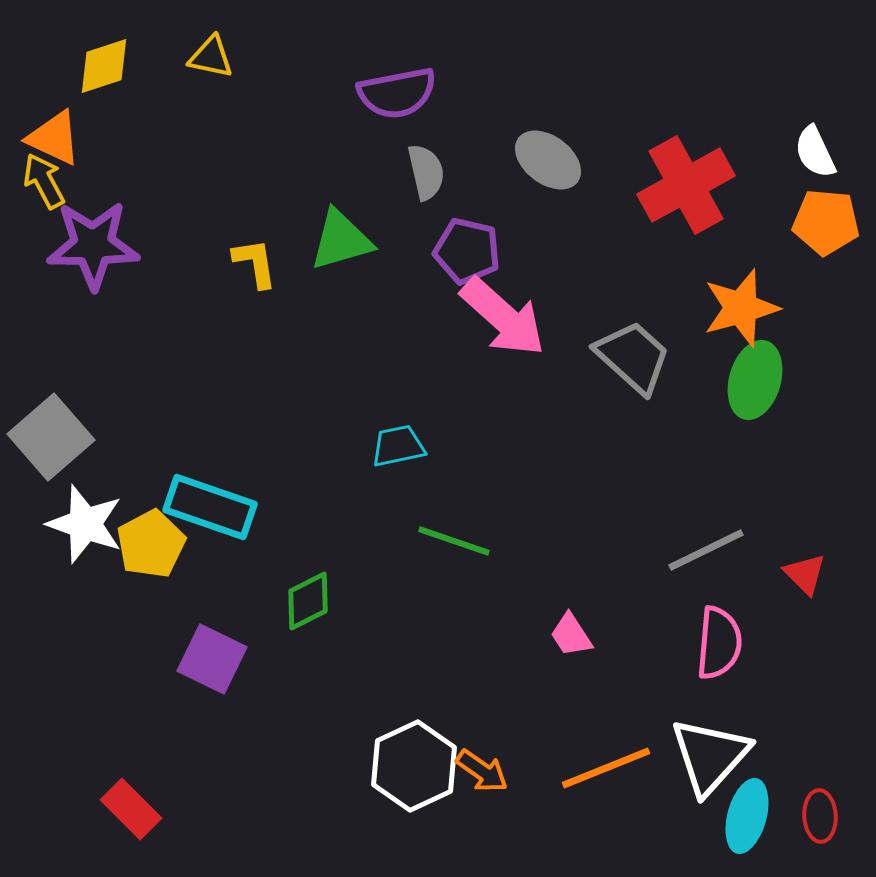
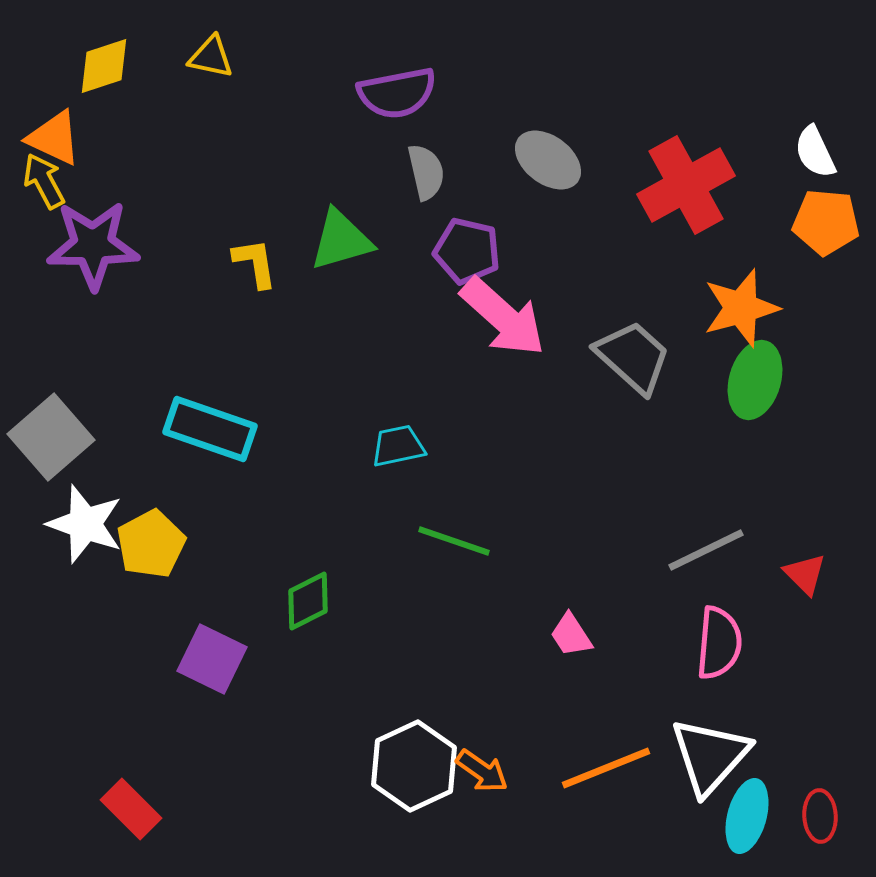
cyan rectangle: moved 78 px up
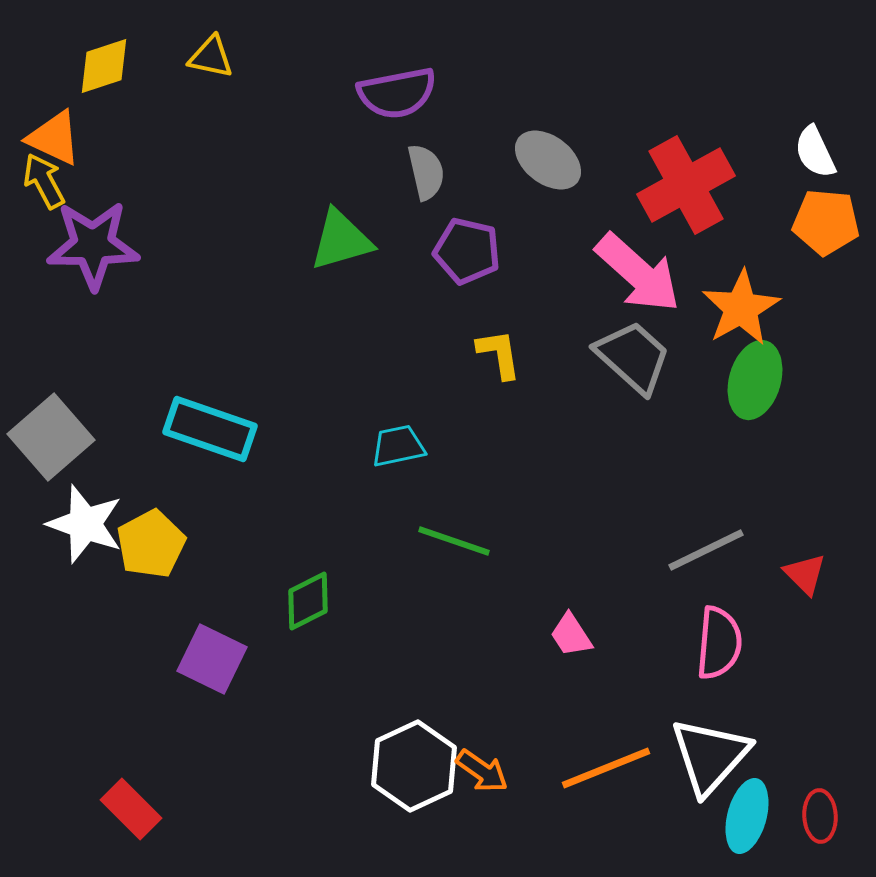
yellow L-shape: moved 244 px right, 91 px down
orange star: rotated 14 degrees counterclockwise
pink arrow: moved 135 px right, 44 px up
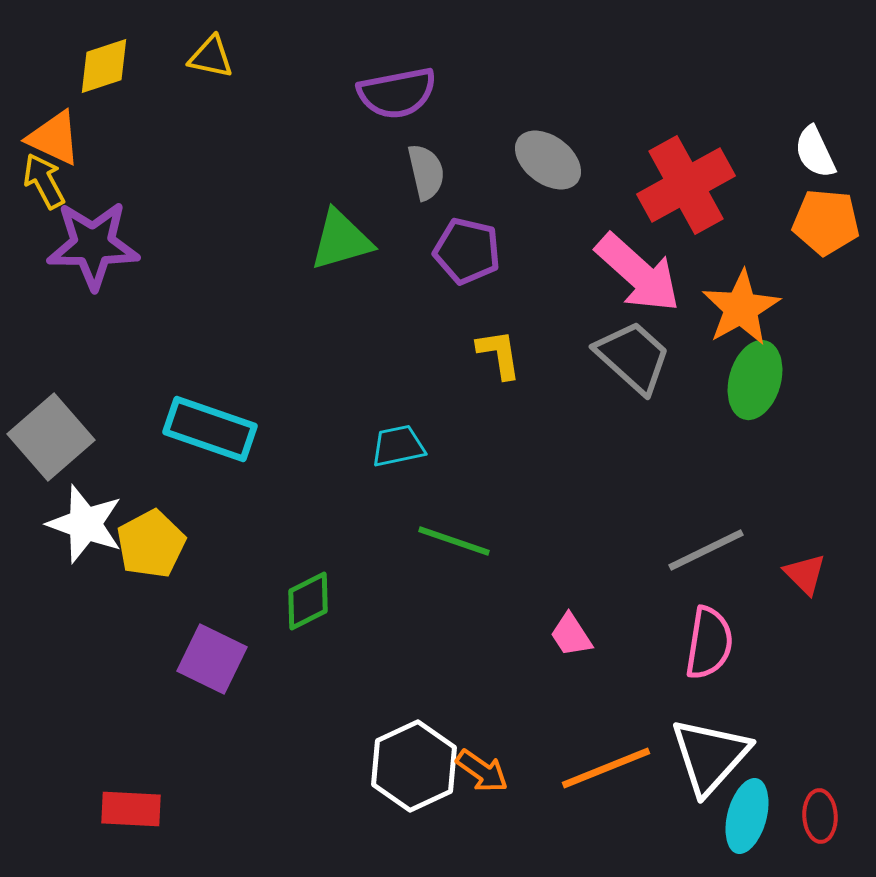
pink semicircle: moved 10 px left; rotated 4 degrees clockwise
red rectangle: rotated 42 degrees counterclockwise
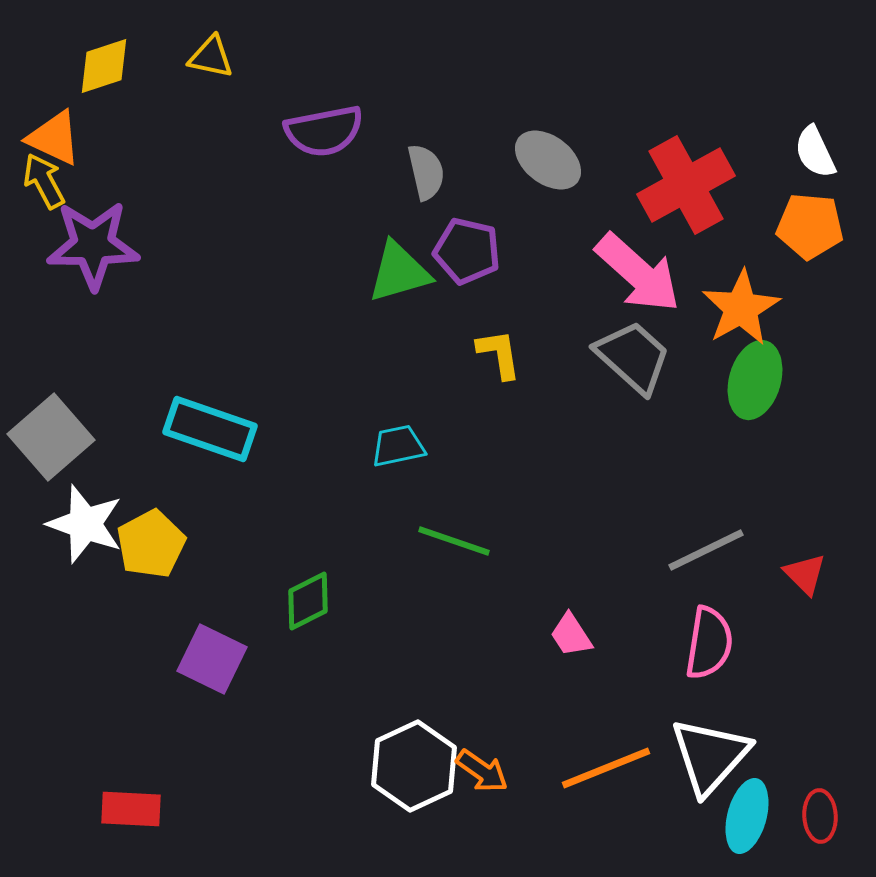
purple semicircle: moved 73 px left, 38 px down
orange pentagon: moved 16 px left, 4 px down
green triangle: moved 58 px right, 32 px down
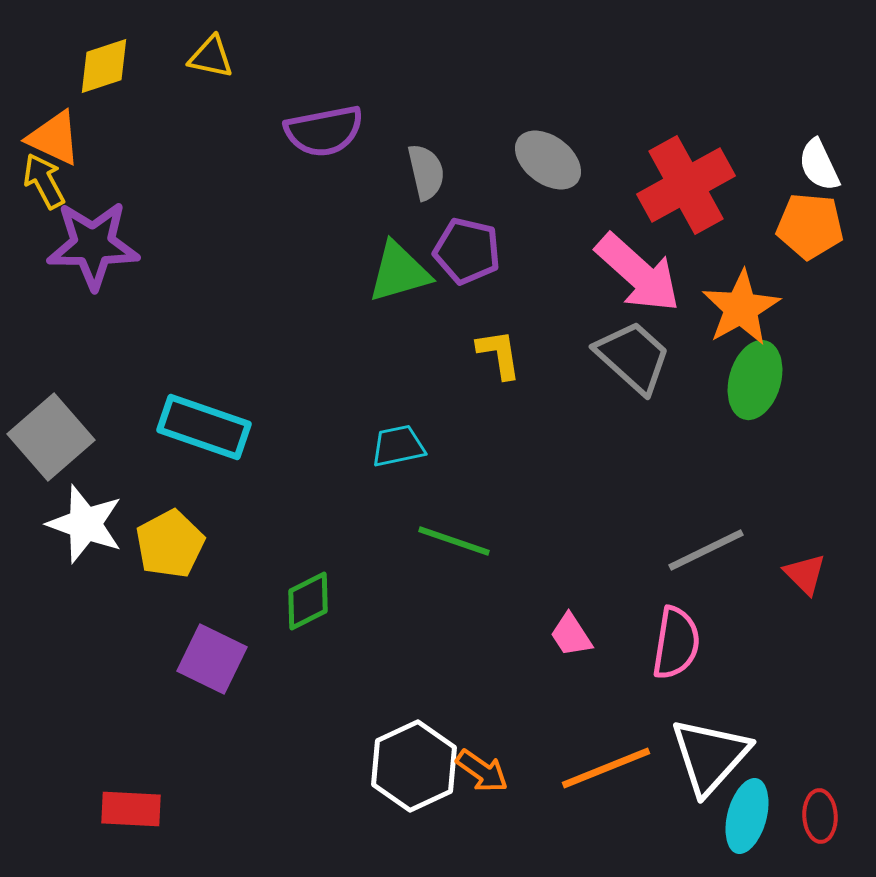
white semicircle: moved 4 px right, 13 px down
cyan rectangle: moved 6 px left, 2 px up
yellow pentagon: moved 19 px right
pink semicircle: moved 33 px left
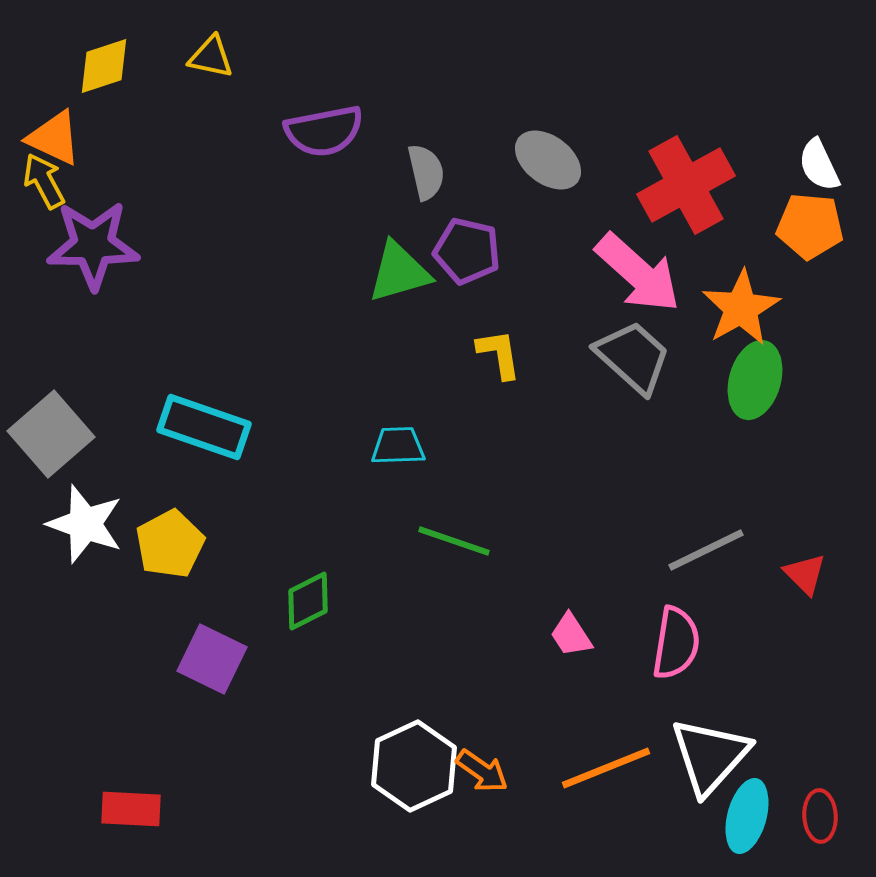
gray square: moved 3 px up
cyan trapezoid: rotated 10 degrees clockwise
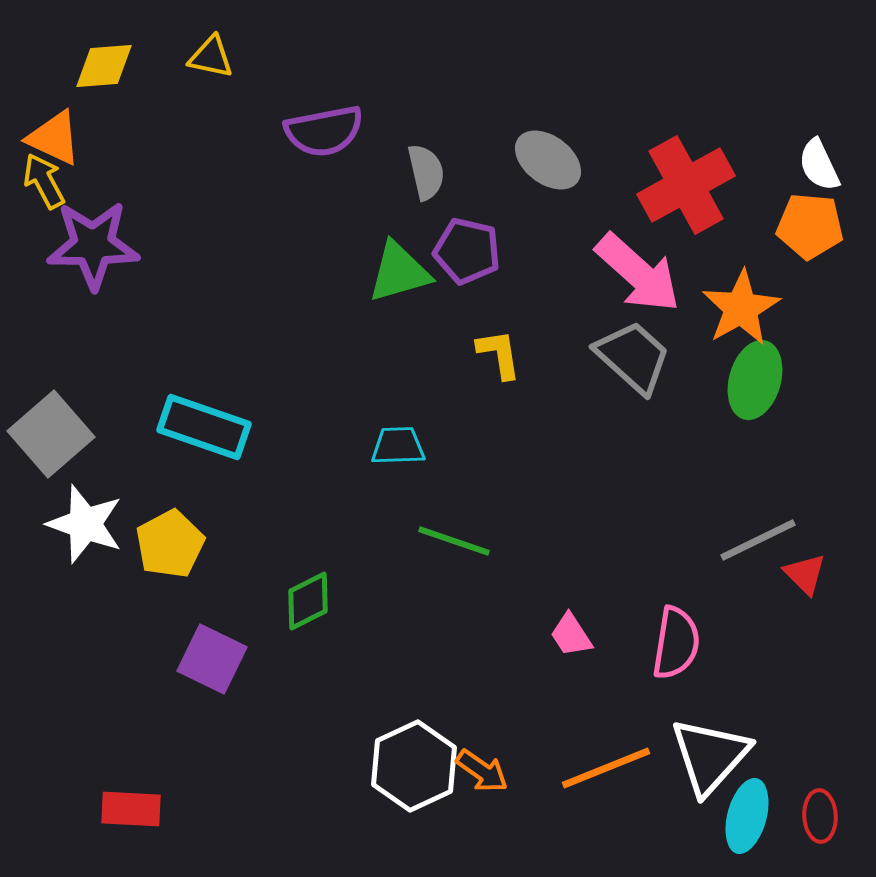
yellow diamond: rotated 14 degrees clockwise
gray line: moved 52 px right, 10 px up
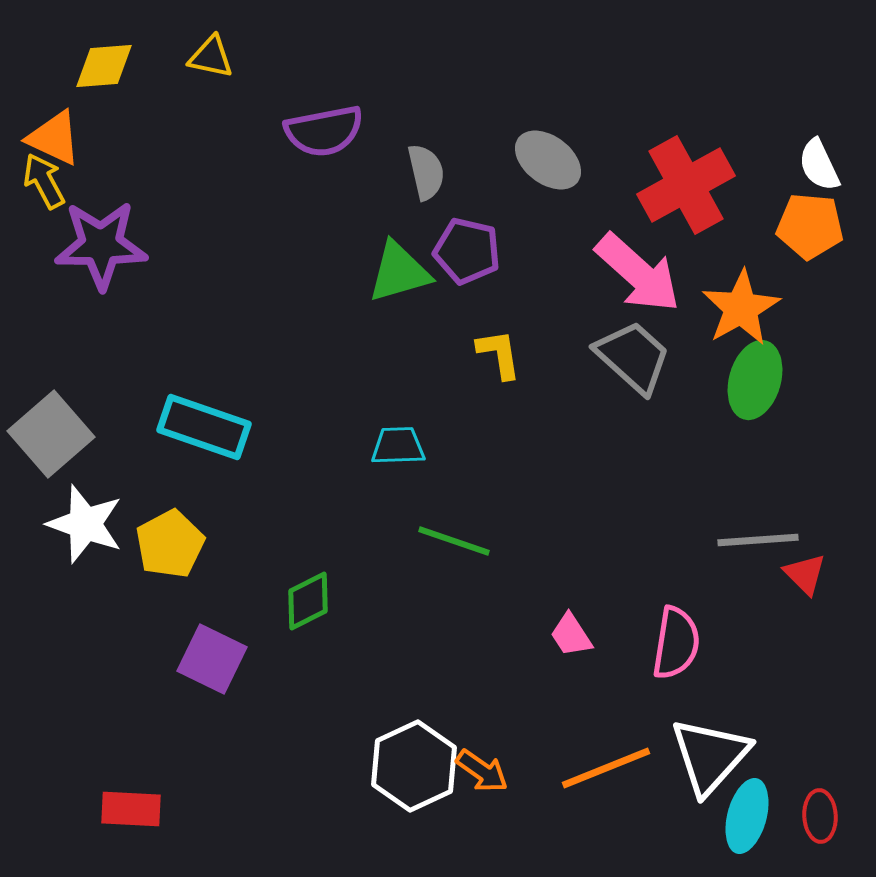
purple star: moved 8 px right
gray line: rotated 22 degrees clockwise
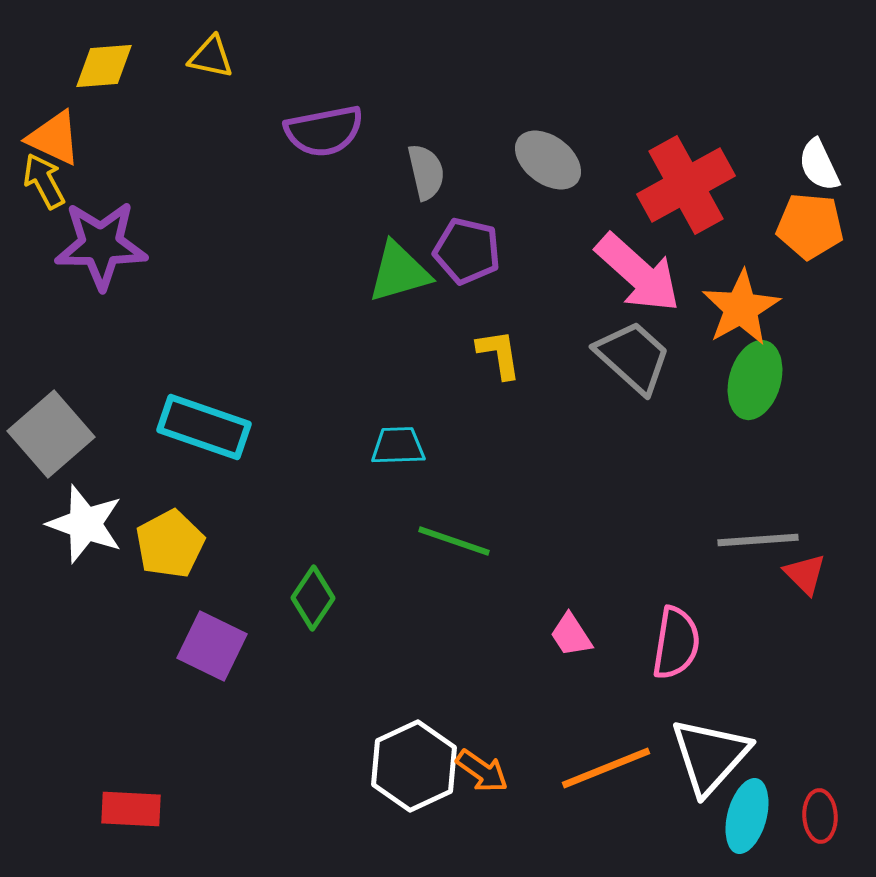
green diamond: moved 5 px right, 3 px up; rotated 30 degrees counterclockwise
purple square: moved 13 px up
